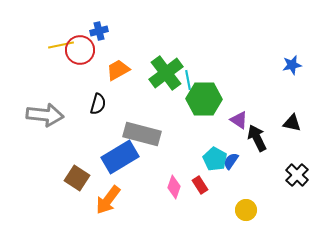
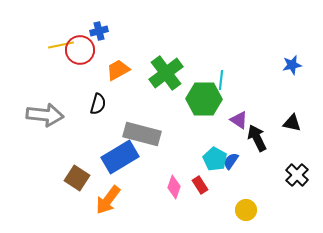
cyan line: moved 33 px right; rotated 18 degrees clockwise
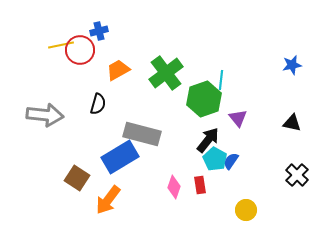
green hexagon: rotated 20 degrees counterclockwise
purple triangle: moved 1 px left, 2 px up; rotated 18 degrees clockwise
black arrow: moved 49 px left, 2 px down; rotated 64 degrees clockwise
red rectangle: rotated 24 degrees clockwise
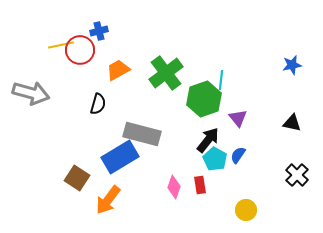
gray arrow: moved 14 px left, 22 px up; rotated 9 degrees clockwise
blue semicircle: moved 7 px right, 6 px up
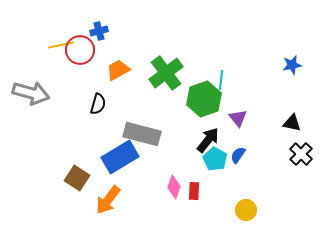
black cross: moved 4 px right, 21 px up
red rectangle: moved 6 px left, 6 px down; rotated 12 degrees clockwise
